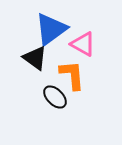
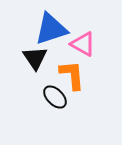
blue triangle: rotated 18 degrees clockwise
black triangle: rotated 20 degrees clockwise
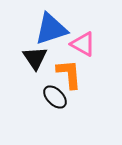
orange L-shape: moved 3 px left, 1 px up
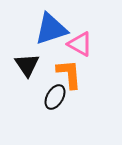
pink triangle: moved 3 px left
black triangle: moved 8 px left, 7 px down
black ellipse: rotated 75 degrees clockwise
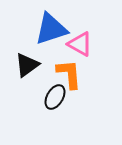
black triangle: rotated 28 degrees clockwise
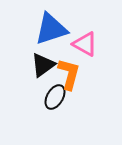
pink triangle: moved 5 px right
black triangle: moved 16 px right
orange L-shape: rotated 20 degrees clockwise
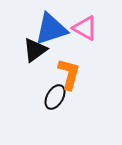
pink triangle: moved 16 px up
black triangle: moved 8 px left, 15 px up
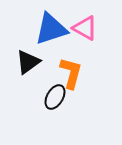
black triangle: moved 7 px left, 12 px down
orange L-shape: moved 2 px right, 1 px up
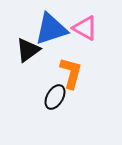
black triangle: moved 12 px up
